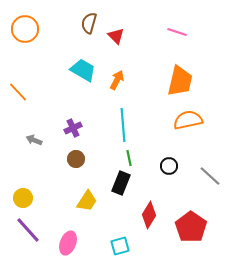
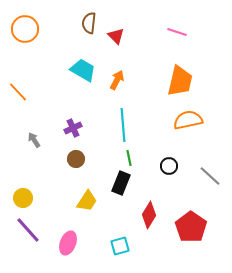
brown semicircle: rotated 10 degrees counterclockwise
gray arrow: rotated 35 degrees clockwise
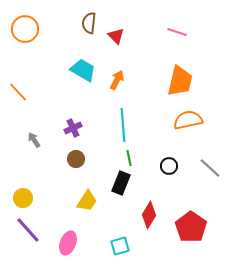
gray line: moved 8 px up
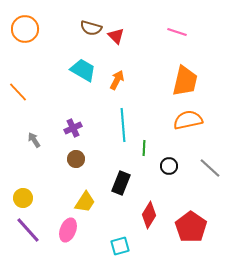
brown semicircle: moved 2 px right, 5 px down; rotated 80 degrees counterclockwise
orange trapezoid: moved 5 px right
green line: moved 15 px right, 10 px up; rotated 14 degrees clockwise
yellow trapezoid: moved 2 px left, 1 px down
pink ellipse: moved 13 px up
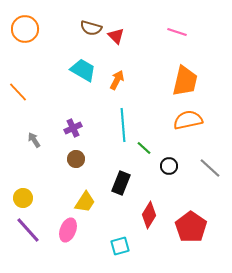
green line: rotated 49 degrees counterclockwise
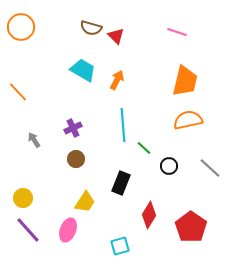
orange circle: moved 4 px left, 2 px up
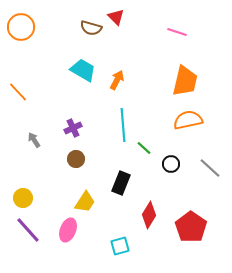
red triangle: moved 19 px up
black circle: moved 2 px right, 2 px up
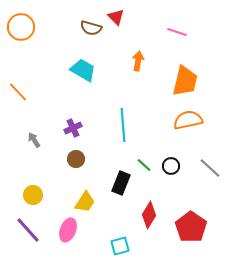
orange arrow: moved 21 px right, 19 px up; rotated 18 degrees counterclockwise
green line: moved 17 px down
black circle: moved 2 px down
yellow circle: moved 10 px right, 3 px up
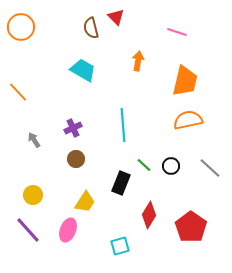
brown semicircle: rotated 60 degrees clockwise
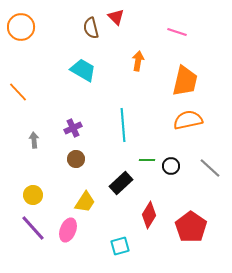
gray arrow: rotated 28 degrees clockwise
green line: moved 3 px right, 5 px up; rotated 42 degrees counterclockwise
black rectangle: rotated 25 degrees clockwise
purple line: moved 5 px right, 2 px up
